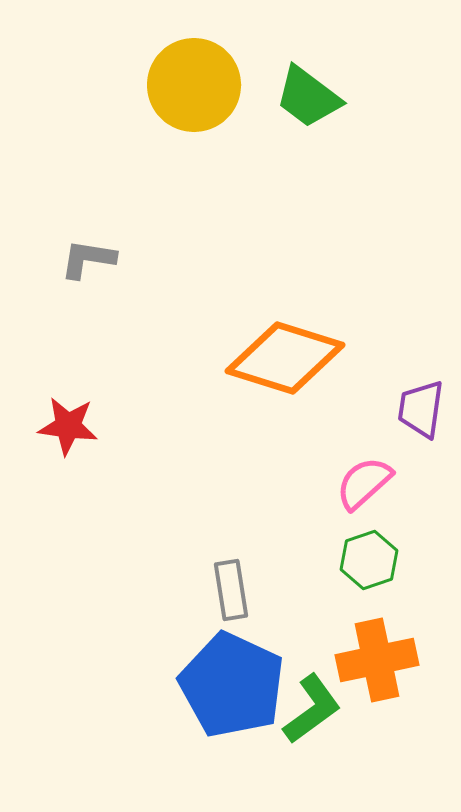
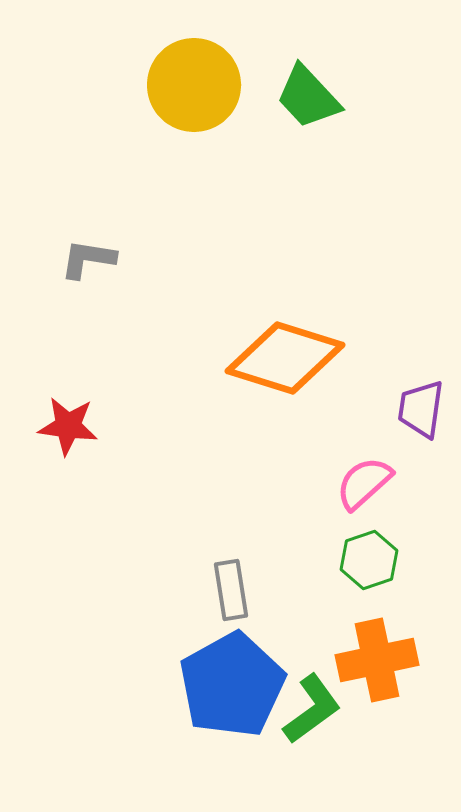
green trapezoid: rotated 10 degrees clockwise
blue pentagon: rotated 18 degrees clockwise
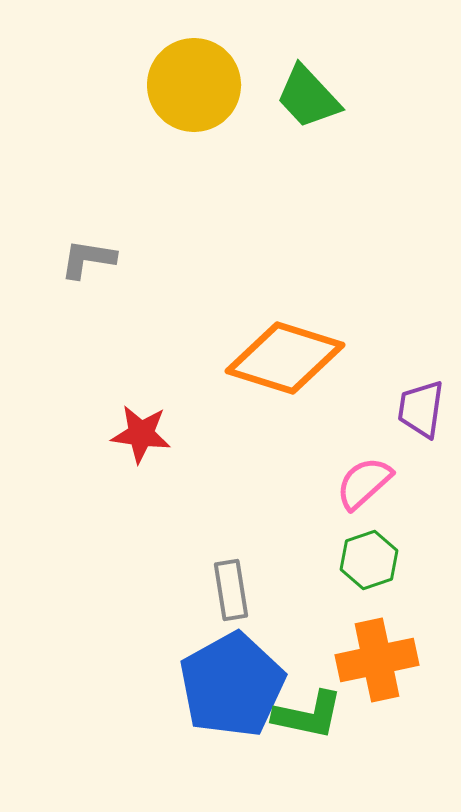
red star: moved 73 px right, 8 px down
green L-shape: moved 4 px left, 6 px down; rotated 48 degrees clockwise
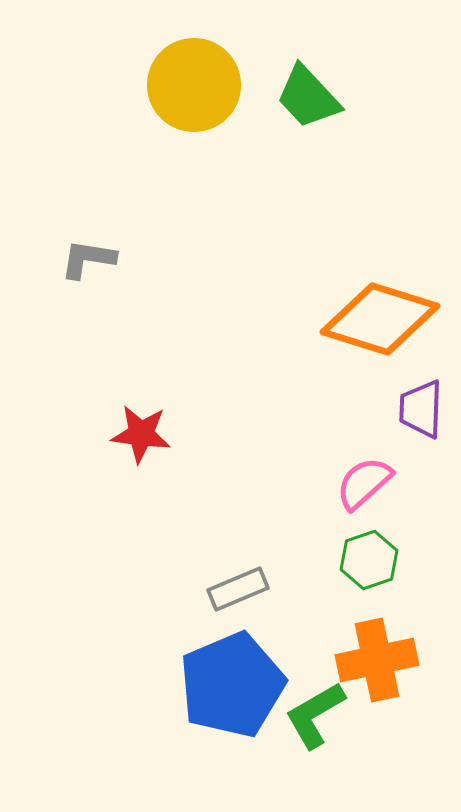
orange diamond: moved 95 px right, 39 px up
purple trapezoid: rotated 6 degrees counterclockwise
gray rectangle: moved 7 px right, 1 px up; rotated 76 degrees clockwise
blue pentagon: rotated 6 degrees clockwise
green L-shape: moved 7 px right; rotated 138 degrees clockwise
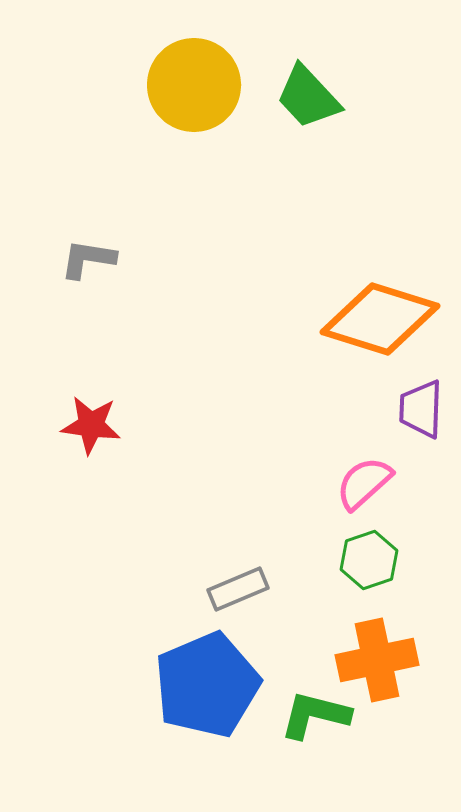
red star: moved 50 px left, 9 px up
blue pentagon: moved 25 px left
green L-shape: rotated 44 degrees clockwise
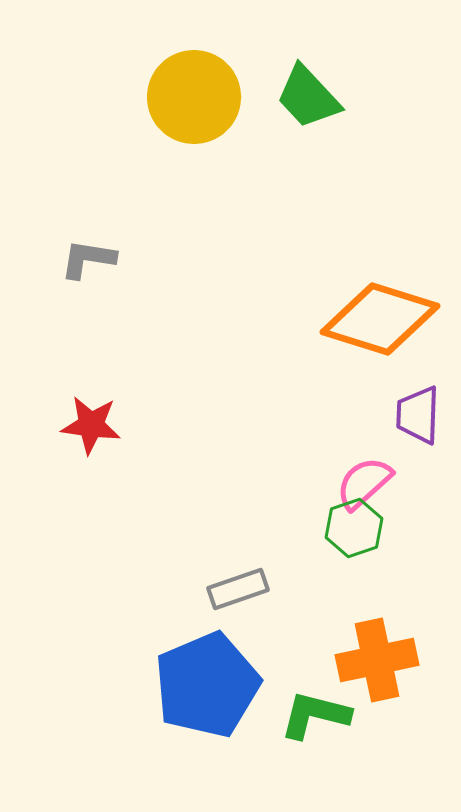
yellow circle: moved 12 px down
purple trapezoid: moved 3 px left, 6 px down
green hexagon: moved 15 px left, 32 px up
gray rectangle: rotated 4 degrees clockwise
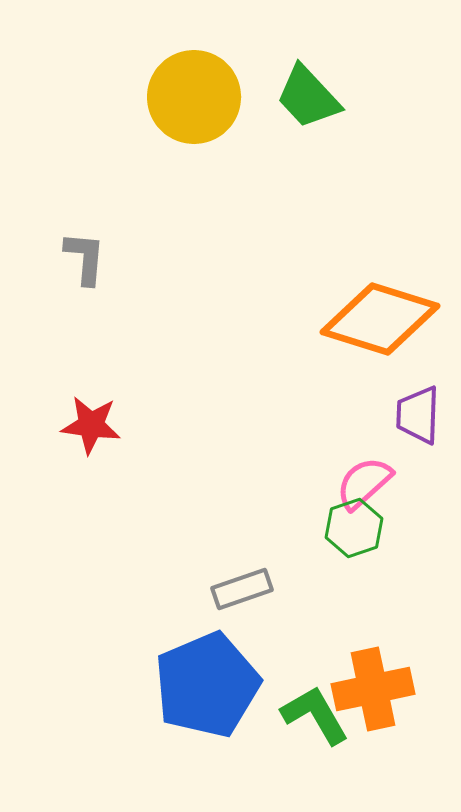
gray L-shape: moved 3 px left, 1 px up; rotated 86 degrees clockwise
gray rectangle: moved 4 px right
orange cross: moved 4 px left, 29 px down
green L-shape: rotated 46 degrees clockwise
